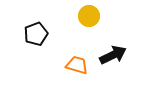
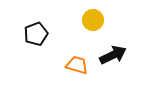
yellow circle: moved 4 px right, 4 px down
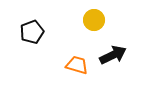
yellow circle: moved 1 px right
black pentagon: moved 4 px left, 2 px up
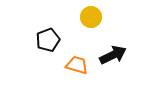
yellow circle: moved 3 px left, 3 px up
black pentagon: moved 16 px right, 8 px down
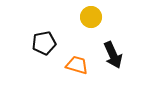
black pentagon: moved 4 px left, 3 px down; rotated 10 degrees clockwise
black arrow: rotated 92 degrees clockwise
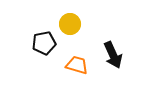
yellow circle: moved 21 px left, 7 px down
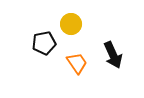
yellow circle: moved 1 px right
orange trapezoid: moved 2 px up; rotated 40 degrees clockwise
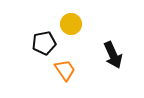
orange trapezoid: moved 12 px left, 7 px down
